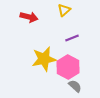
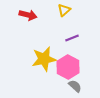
red arrow: moved 1 px left, 2 px up
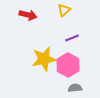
pink hexagon: moved 2 px up
gray semicircle: moved 2 px down; rotated 48 degrees counterclockwise
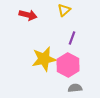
purple line: rotated 48 degrees counterclockwise
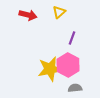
yellow triangle: moved 5 px left, 2 px down
yellow star: moved 6 px right, 10 px down
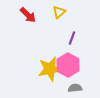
red arrow: rotated 30 degrees clockwise
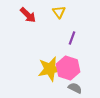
yellow triangle: rotated 24 degrees counterclockwise
pink hexagon: moved 3 px down; rotated 10 degrees counterclockwise
gray semicircle: rotated 32 degrees clockwise
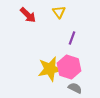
pink hexagon: moved 1 px right, 1 px up
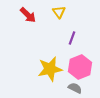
pink hexagon: moved 11 px right; rotated 20 degrees clockwise
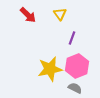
yellow triangle: moved 1 px right, 2 px down
pink hexagon: moved 3 px left, 1 px up
